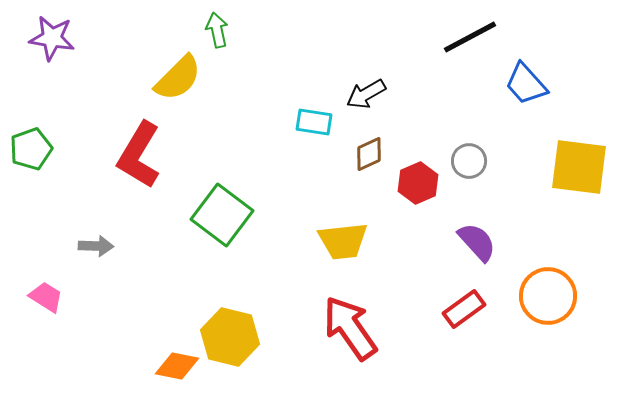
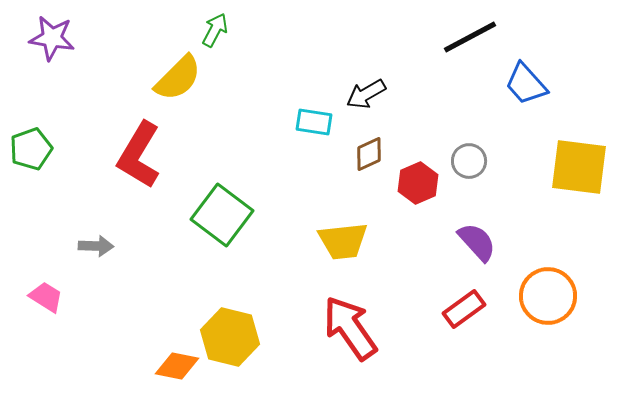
green arrow: moved 2 px left; rotated 40 degrees clockwise
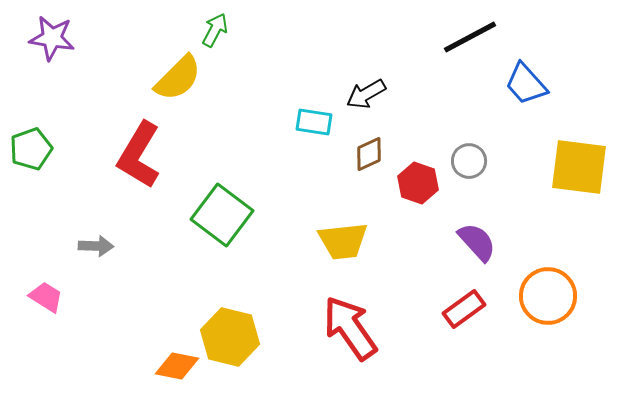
red hexagon: rotated 18 degrees counterclockwise
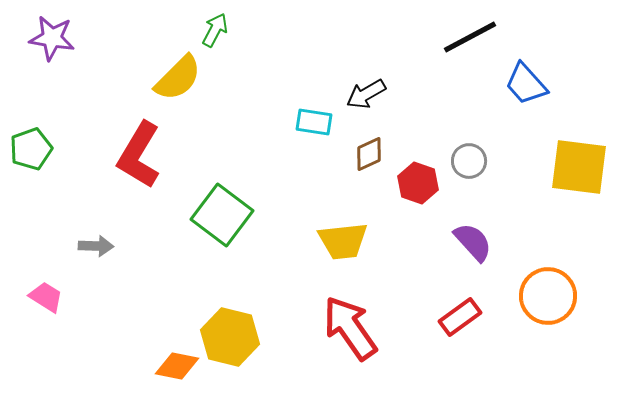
purple semicircle: moved 4 px left
red rectangle: moved 4 px left, 8 px down
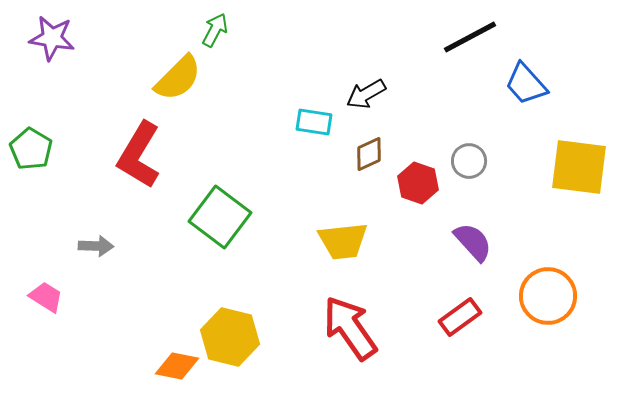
green pentagon: rotated 21 degrees counterclockwise
green square: moved 2 px left, 2 px down
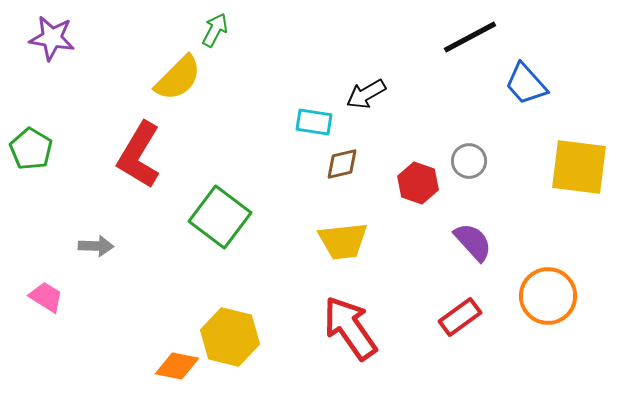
brown diamond: moved 27 px left, 10 px down; rotated 12 degrees clockwise
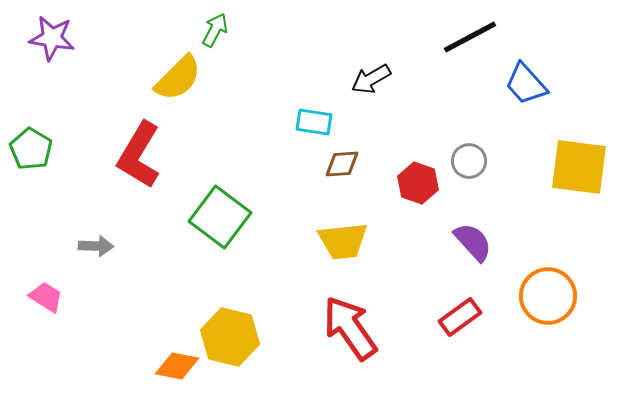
black arrow: moved 5 px right, 15 px up
brown diamond: rotated 9 degrees clockwise
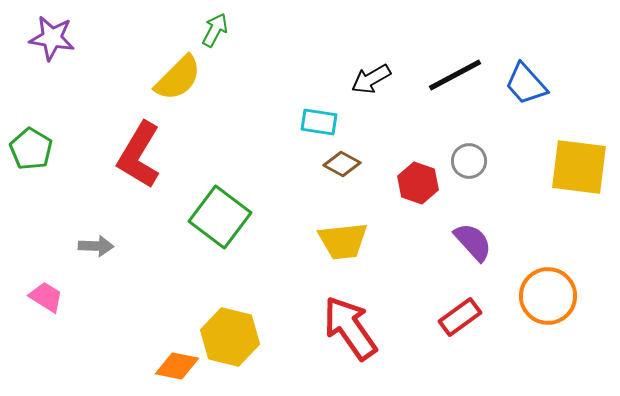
black line: moved 15 px left, 38 px down
cyan rectangle: moved 5 px right
brown diamond: rotated 33 degrees clockwise
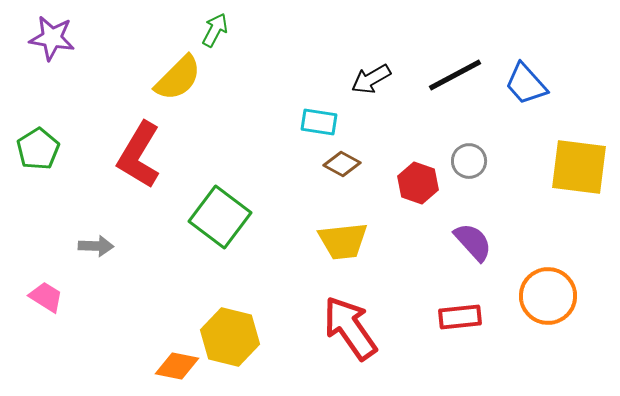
green pentagon: moved 7 px right; rotated 9 degrees clockwise
red rectangle: rotated 30 degrees clockwise
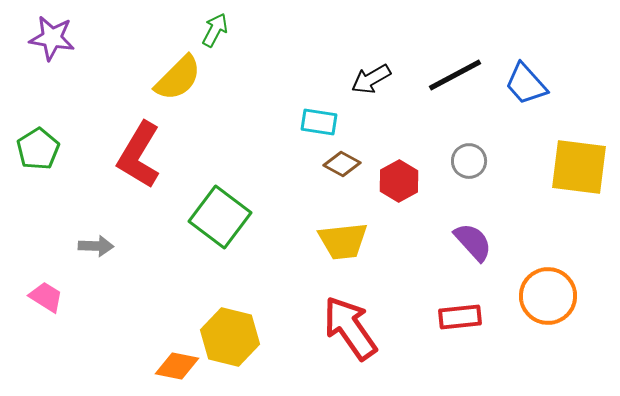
red hexagon: moved 19 px left, 2 px up; rotated 12 degrees clockwise
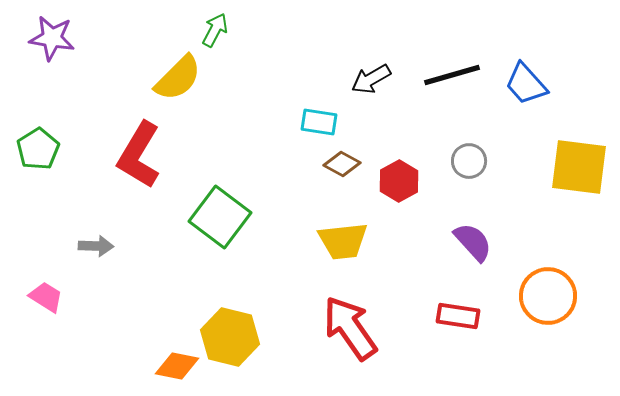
black line: moved 3 px left; rotated 12 degrees clockwise
red rectangle: moved 2 px left, 1 px up; rotated 15 degrees clockwise
